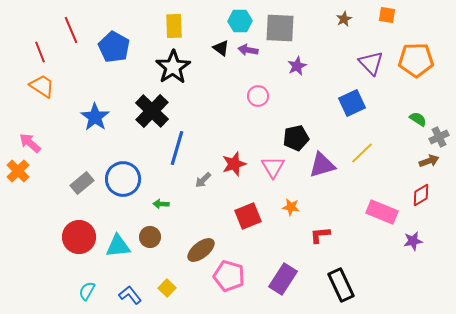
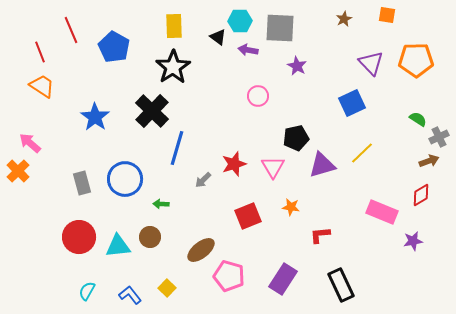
black triangle at (221, 48): moved 3 px left, 11 px up
purple star at (297, 66): rotated 18 degrees counterclockwise
blue circle at (123, 179): moved 2 px right
gray rectangle at (82, 183): rotated 65 degrees counterclockwise
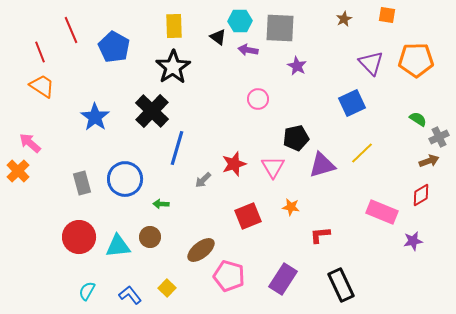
pink circle at (258, 96): moved 3 px down
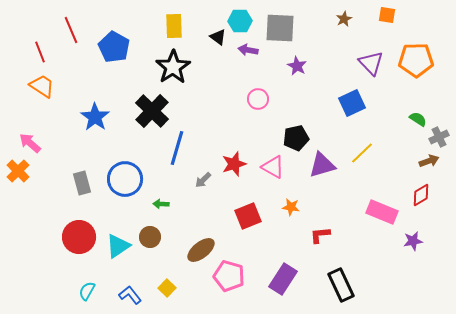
pink triangle at (273, 167): rotated 30 degrees counterclockwise
cyan triangle at (118, 246): rotated 28 degrees counterclockwise
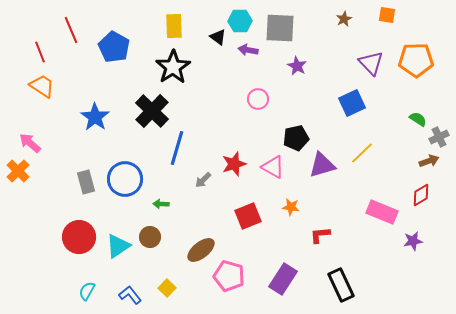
gray rectangle at (82, 183): moved 4 px right, 1 px up
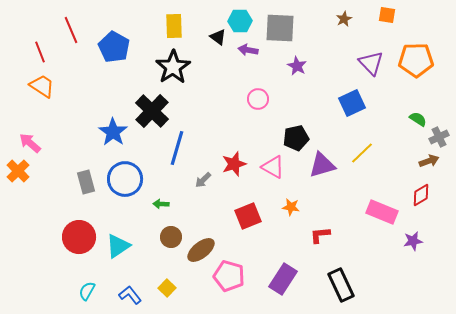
blue star at (95, 117): moved 18 px right, 15 px down
brown circle at (150, 237): moved 21 px right
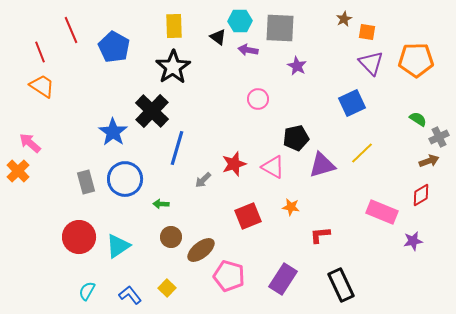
orange square at (387, 15): moved 20 px left, 17 px down
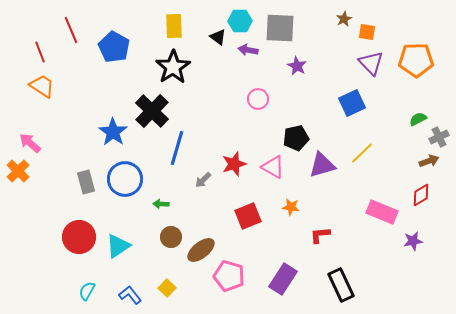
green semicircle at (418, 119): rotated 60 degrees counterclockwise
